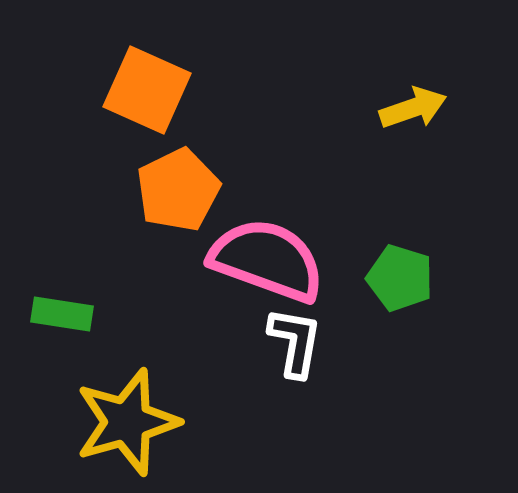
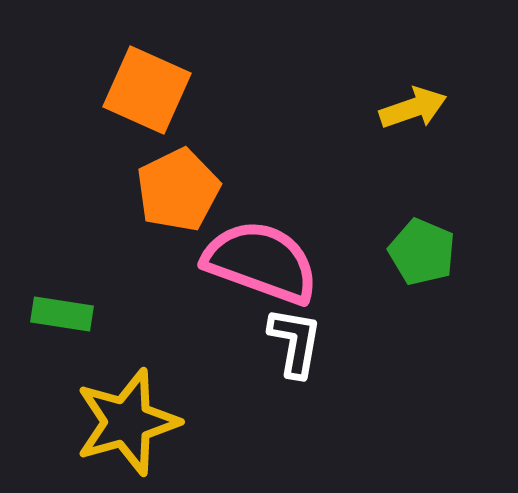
pink semicircle: moved 6 px left, 2 px down
green pentagon: moved 22 px right, 26 px up; rotated 6 degrees clockwise
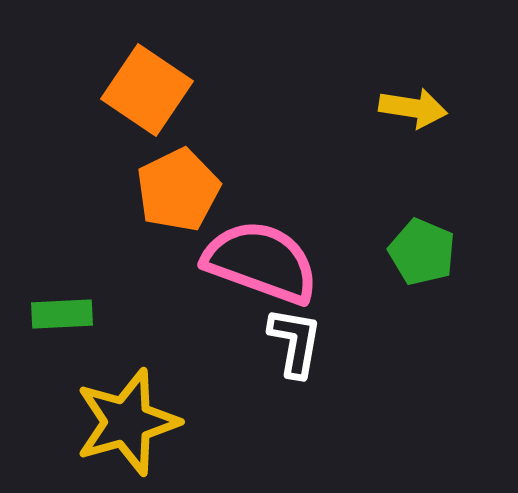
orange square: rotated 10 degrees clockwise
yellow arrow: rotated 28 degrees clockwise
green rectangle: rotated 12 degrees counterclockwise
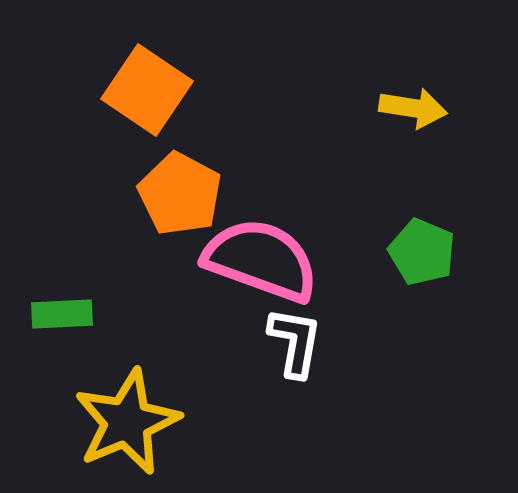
orange pentagon: moved 2 px right, 4 px down; rotated 18 degrees counterclockwise
pink semicircle: moved 2 px up
yellow star: rotated 7 degrees counterclockwise
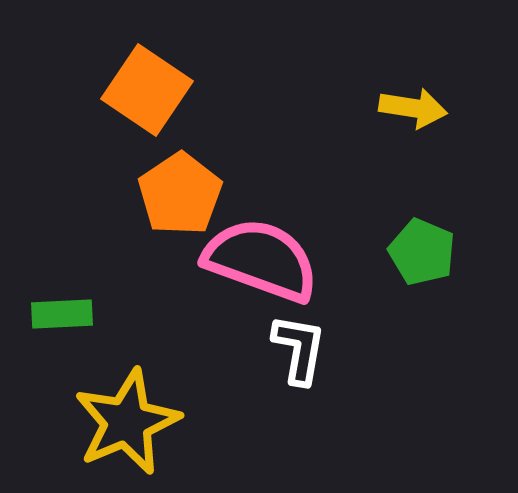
orange pentagon: rotated 10 degrees clockwise
white L-shape: moved 4 px right, 7 px down
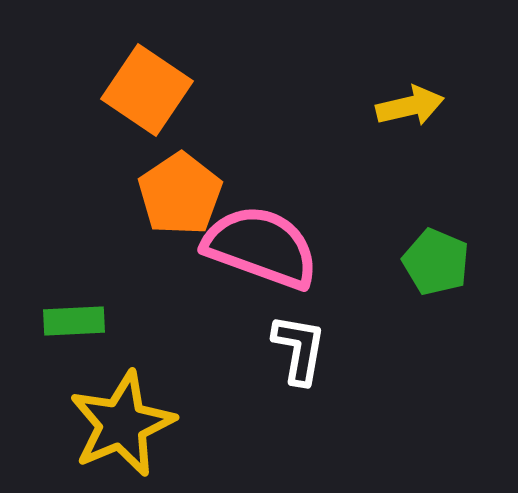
yellow arrow: moved 3 px left, 2 px up; rotated 22 degrees counterclockwise
green pentagon: moved 14 px right, 10 px down
pink semicircle: moved 13 px up
green rectangle: moved 12 px right, 7 px down
yellow star: moved 5 px left, 2 px down
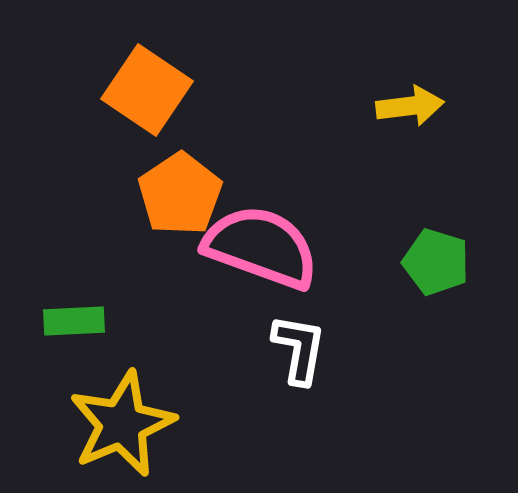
yellow arrow: rotated 6 degrees clockwise
green pentagon: rotated 6 degrees counterclockwise
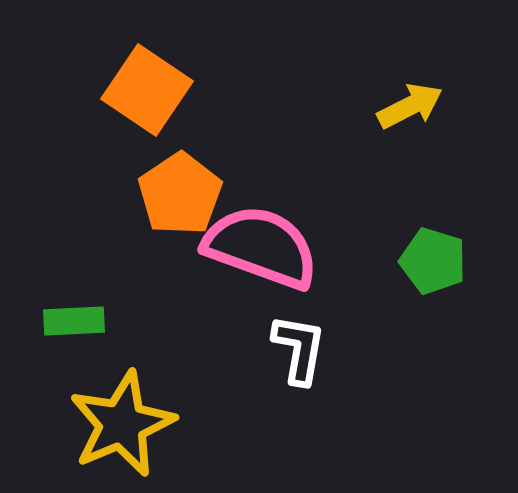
yellow arrow: rotated 20 degrees counterclockwise
green pentagon: moved 3 px left, 1 px up
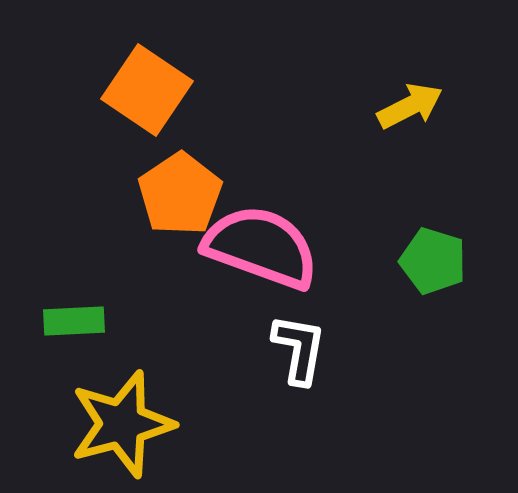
yellow star: rotated 8 degrees clockwise
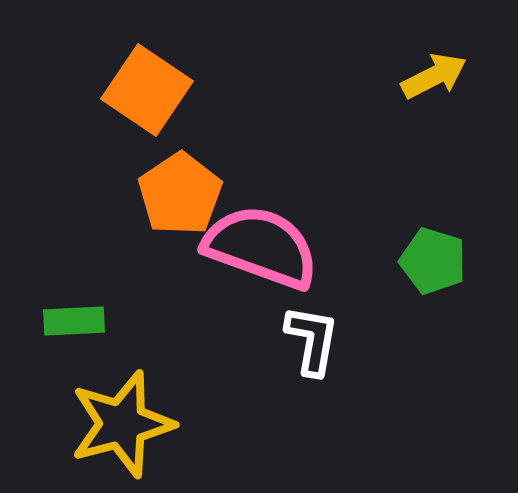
yellow arrow: moved 24 px right, 30 px up
white L-shape: moved 13 px right, 9 px up
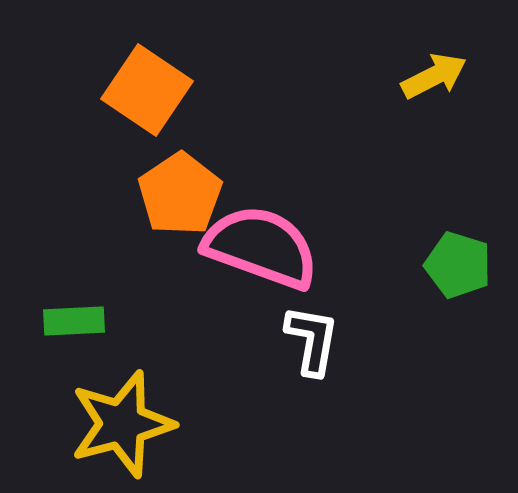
green pentagon: moved 25 px right, 4 px down
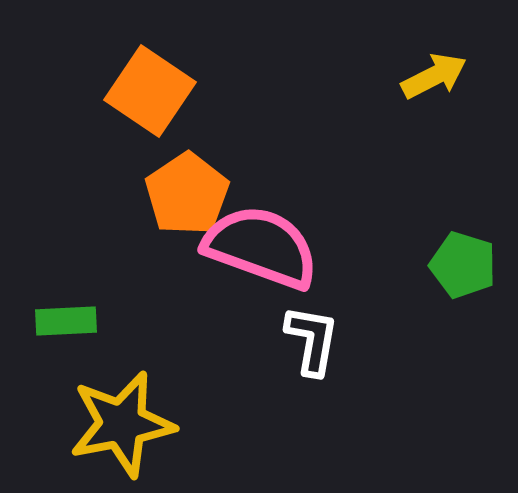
orange square: moved 3 px right, 1 px down
orange pentagon: moved 7 px right
green pentagon: moved 5 px right
green rectangle: moved 8 px left
yellow star: rotated 4 degrees clockwise
